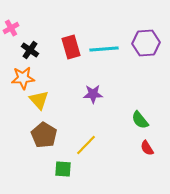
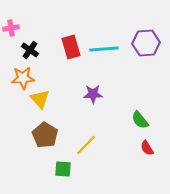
pink cross: rotated 21 degrees clockwise
yellow triangle: moved 1 px right, 1 px up
brown pentagon: moved 1 px right
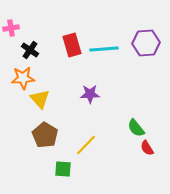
red rectangle: moved 1 px right, 2 px up
purple star: moved 3 px left
green semicircle: moved 4 px left, 8 px down
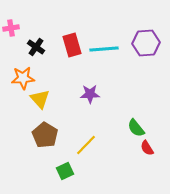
black cross: moved 6 px right, 3 px up
green square: moved 2 px right, 2 px down; rotated 30 degrees counterclockwise
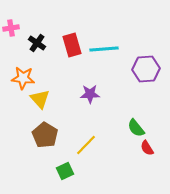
purple hexagon: moved 26 px down
black cross: moved 1 px right, 4 px up
orange star: rotated 10 degrees clockwise
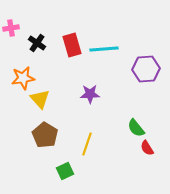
orange star: rotated 15 degrees counterclockwise
yellow line: moved 1 px right, 1 px up; rotated 25 degrees counterclockwise
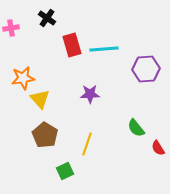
black cross: moved 10 px right, 25 px up
red semicircle: moved 11 px right
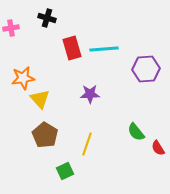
black cross: rotated 18 degrees counterclockwise
red rectangle: moved 3 px down
green semicircle: moved 4 px down
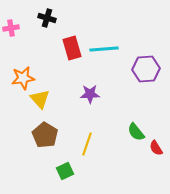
red semicircle: moved 2 px left
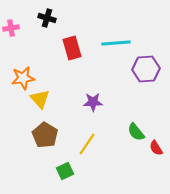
cyan line: moved 12 px right, 6 px up
purple star: moved 3 px right, 8 px down
yellow line: rotated 15 degrees clockwise
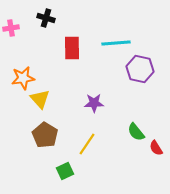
black cross: moved 1 px left
red rectangle: rotated 15 degrees clockwise
purple hexagon: moved 6 px left; rotated 16 degrees clockwise
purple star: moved 1 px right, 1 px down
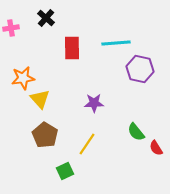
black cross: rotated 24 degrees clockwise
